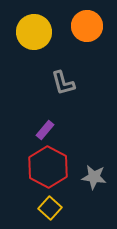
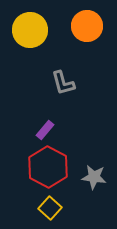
yellow circle: moved 4 px left, 2 px up
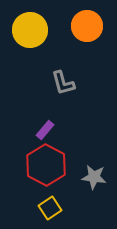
red hexagon: moved 2 px left, 2 px up
yellow square: rotated 15 degrees clockwise
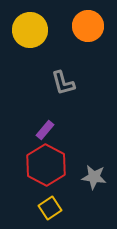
orange circle: moved 1 px right
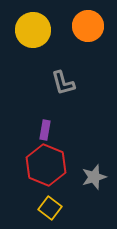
yellow circle: moved 3 px right
purple rectangle: rotated 30 degrees counterclockwise
red hexagon: rotated 6 degrees counterclockwise
gray star: rotated 25 degrees counterclockwise
yellow square: rotated 20 degrees counterclockwise
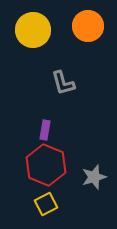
yellow square: moved 4 px left, 4 px up; rotated 25 degrees clockwise
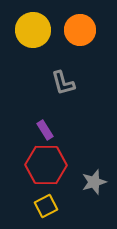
orange circle: moved 8 px left, 4 px down
purple rectangle: rotated 42 degrees counterclockwise
red hexagon: rotated 21 degrees counterclockwise
gray star: moved 5 px down
yellow square: moved 2 px down
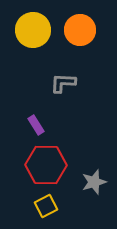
gray L-shape: rotated 108 degrees clockwise
purple rectangle: moved 9 px left, 5 px up
